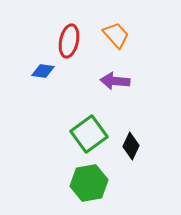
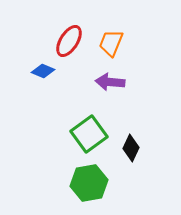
orange trapezoid: moved 5 px left, 8 px down; rotated 116 degrees counterclockwise
red ellipse: rotated 20 degrees clockwise
blue diamond: rotated 15 degrees clockwise
purple arrow: moved 5 px left, 1 px down
black diamond: moved 2 px down
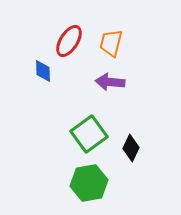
orange trapezoid: rotated 8 degrees counterclockwise
blue diamond: rotated 65 degrees clockwise
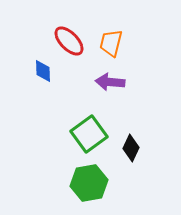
red ellipse: rotated 76 degrees counterclockwise
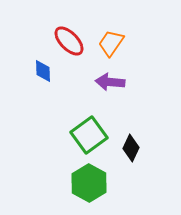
orange trapezoid: rotated 20 degrees clockwise
green square: moved 1 px down
green hexagon: rotated 21 degrees counterclockwise
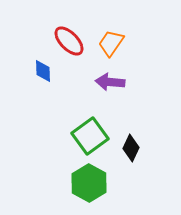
green square: moved 1 px right, 1 px down
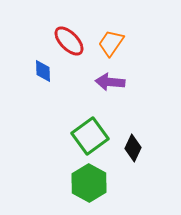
black diamond: moved 2 px right
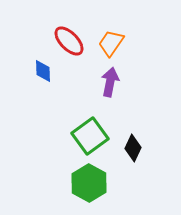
purple arrow: rotated 96 degrees clockwise
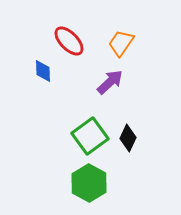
orange trapezoid: moved 10 px right
purple arrow: rotated 36 degrees clockwise
black diamond: moved 5 px left, 10 px up
